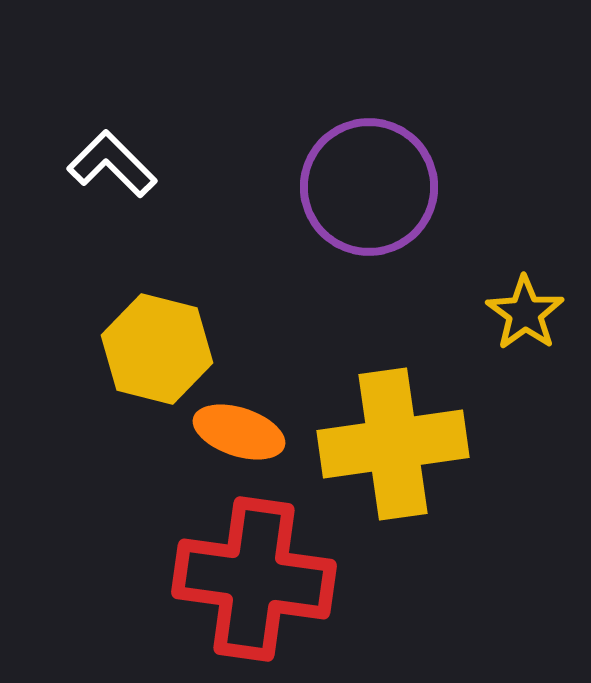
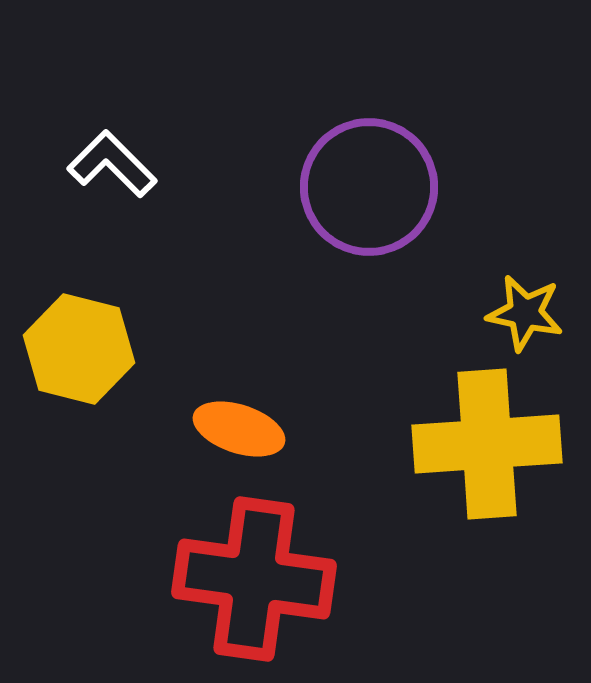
yellow star: rotated 24 degrees counterclockwise
yellow hexagon: moved 78 px left
orange ellipse: moved 3 px up
yellow cross: moved 94 px right; rotated 4 degrees clockwise
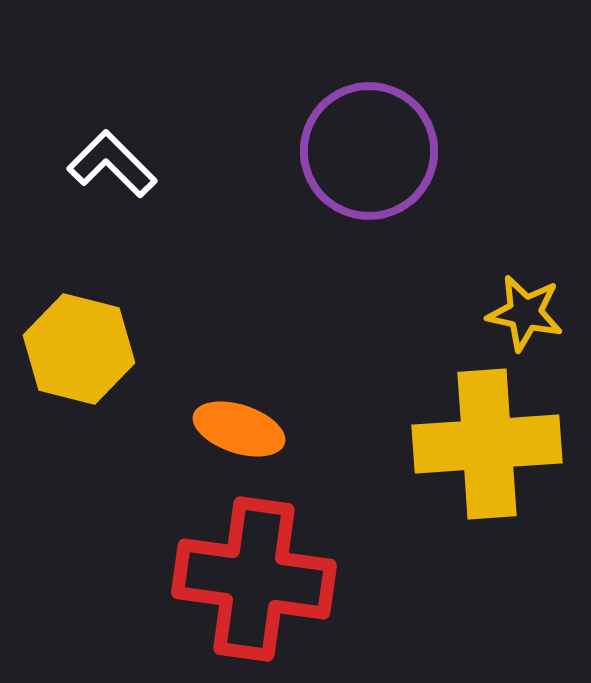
purple circle: moved 36 px up
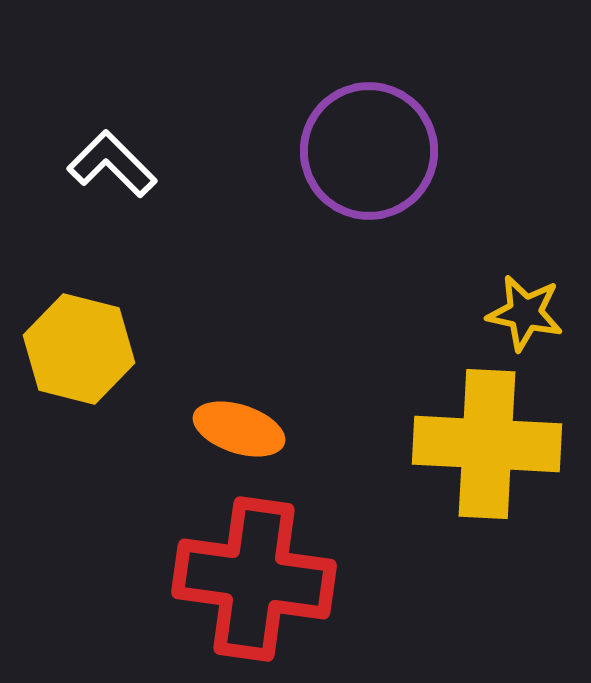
yellow cross: rotated 7 degrees clockwise
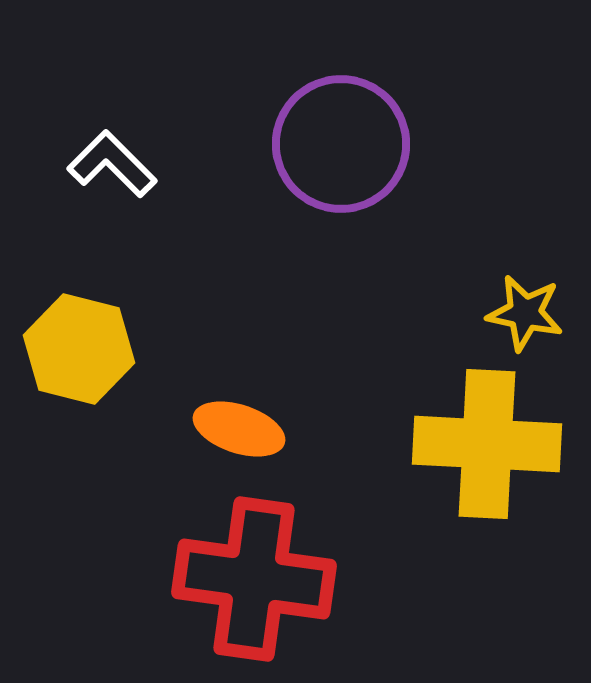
purple circle: moved 28 px left, 7 px up
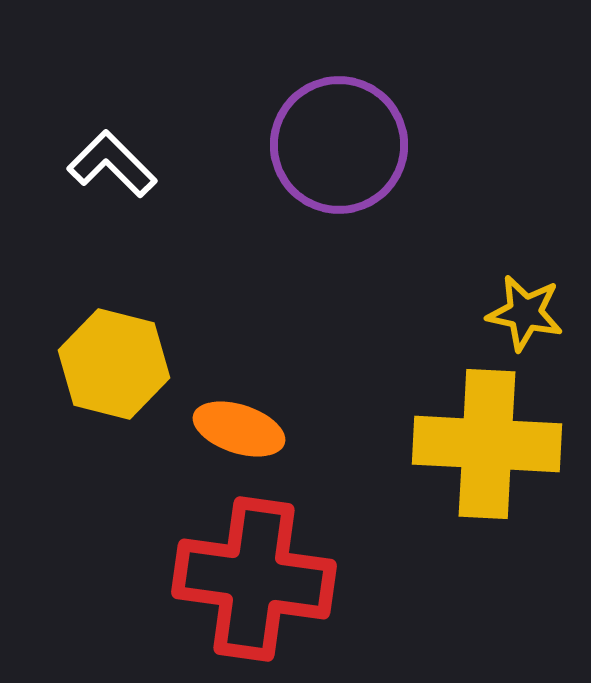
purple circle: moved 2 px left, 1 px down
yellow hexagon: moved 35 px right, 15 px down
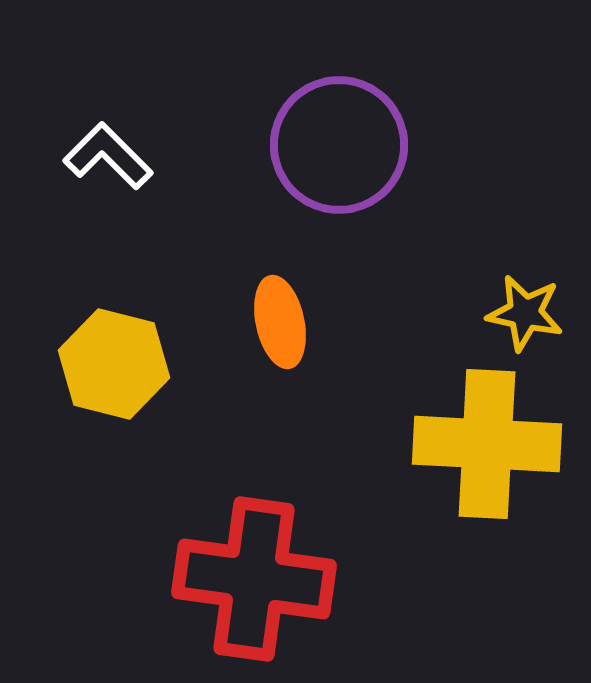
white L-shape: moved 4 px left, 8 px up
orange ellipse: moved 41 px right, 107 px up; rotated 60 degrees clockwise
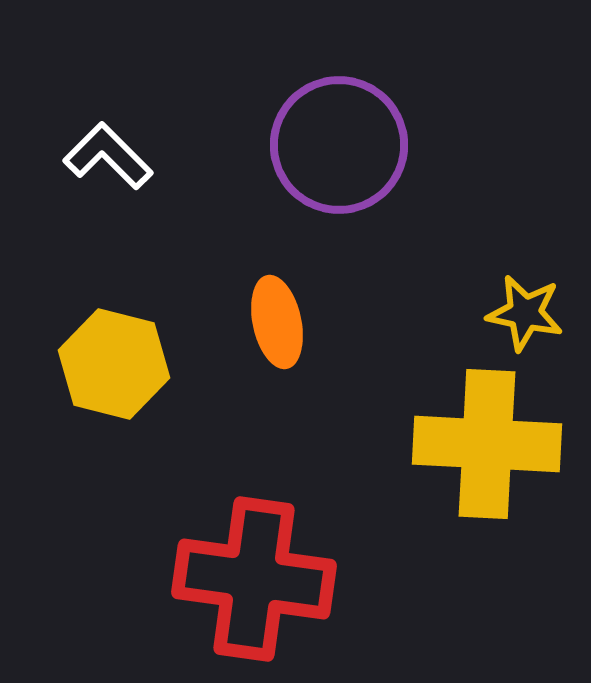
orange ellipse: moved 3 px left
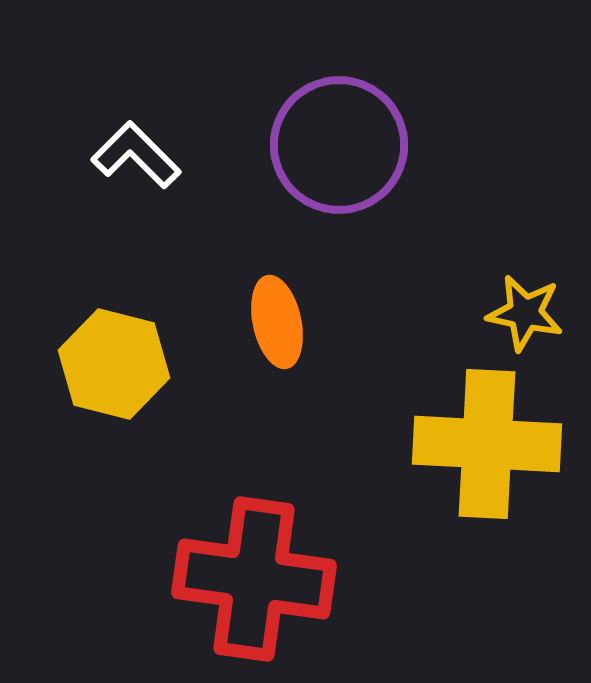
white L-shape: moved 28 px right, 1 px up
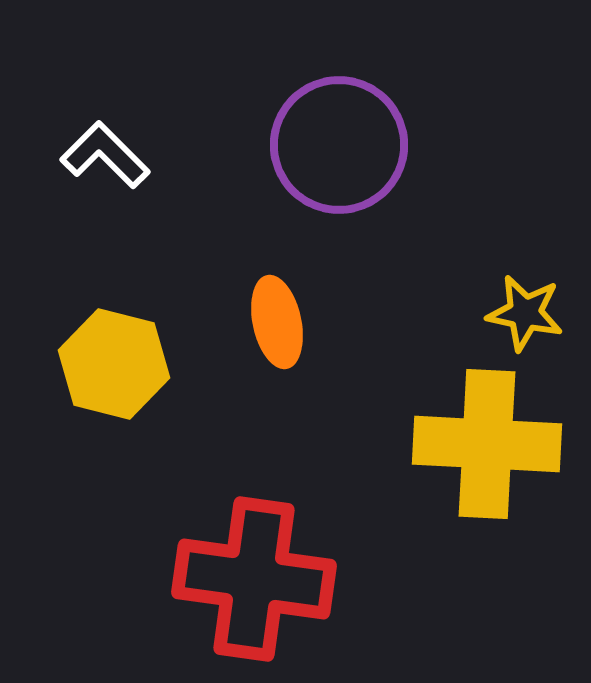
white L-shape: moved 31 px left
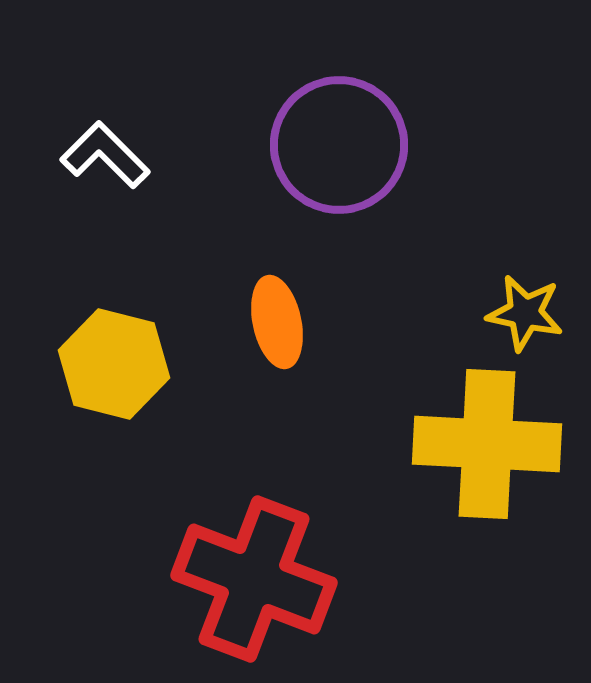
red cross: rotated 13 degrees clockwise
